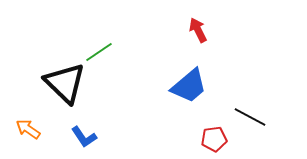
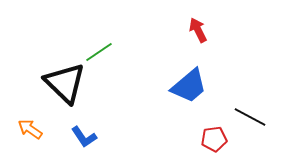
orange arrow: moved 2 px right
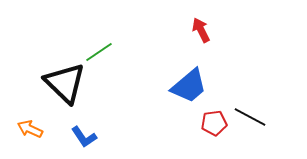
red arrow: moved 3 px right
orange arrow: rotated 10 degrees counterclockwise
red pentagon: moved 16 px up
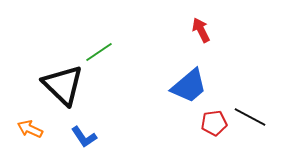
black triangle: moved 2 px left, 2 px down
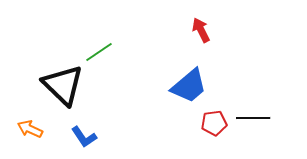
black line: moved 3 px right, 1 px down; rotated 28 degrees counterclockwise
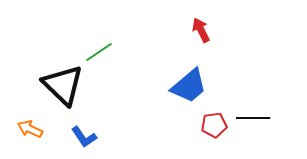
red pentagon: moved 2 px down
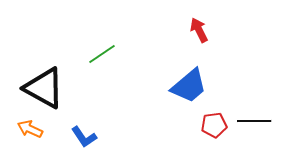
red arrow: moved 2 px left
green line: moved 3 px right, 2 px down
black triangle: moved 19 px left, 3 px down; rotated 15 degrees counterclockwise
black line: moved 1 px right, 3 px down
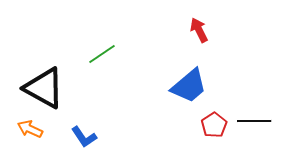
red pentagon: rotated 25 degrees counterclockwise
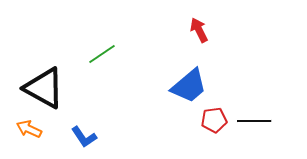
red pentagon: moved 5 px up; rotated 25 degrees clockwise
orange arrow: moved 1 px left
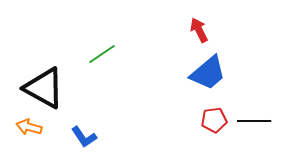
blue trapezoid: moved 19 px right, 13 px up
orange arrow: moved 2 px up; rotated 10 degrees counterclockwise
